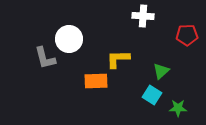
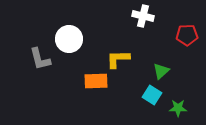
white cross: rotated 10 degrees clockwise
gray L-shape: moved 5 px left, 1 px down
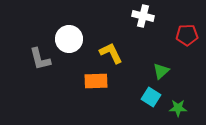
yellow L-shape: moved 7 px left, 6 px up; rotated 65 degrees clockwise
cyan square: moved 1 px left, 2 px down
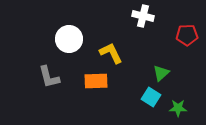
gray L-shape: moved 9 px right, 18 px down
green triangle: moved 2 px down
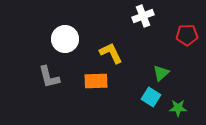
white cross: rotated 35 degrees counterclockwise
white circle: moved 4 px left
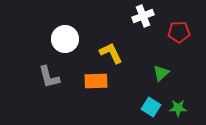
red pentagon: moved 8 px left, 3 px up
cyan square: moved 10 px down
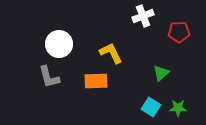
white circle: moved 6 px left, 5 px down
